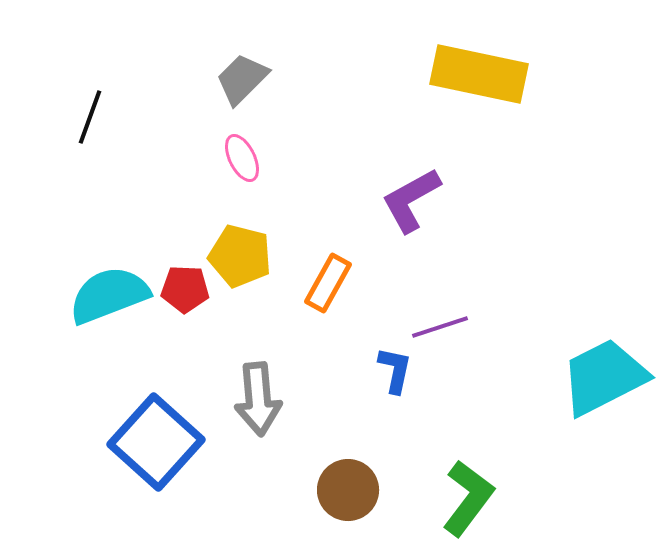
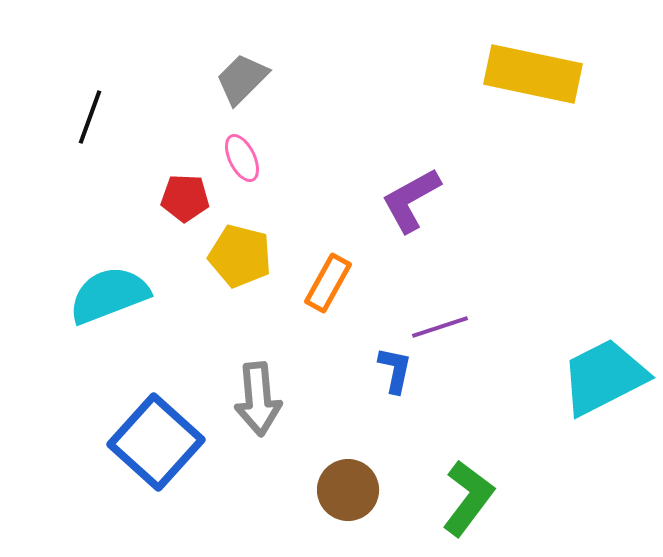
yellow rectangle: moved 54 px right
red pentagon: moved 91 px up
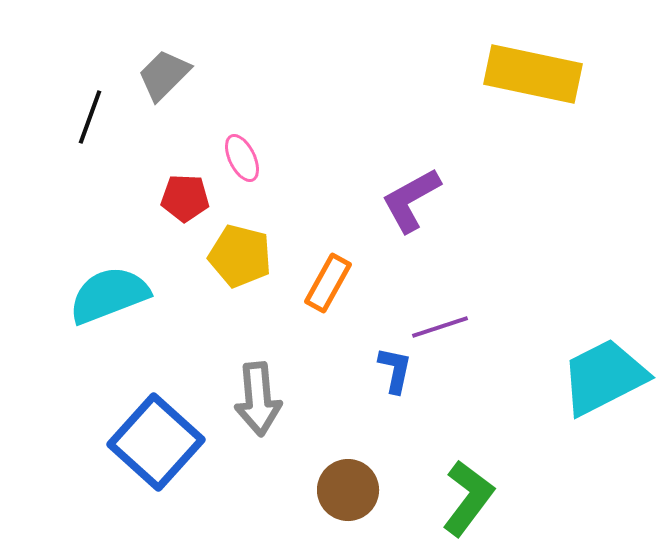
gray trapezoid: moved 78 px left, 4 px up
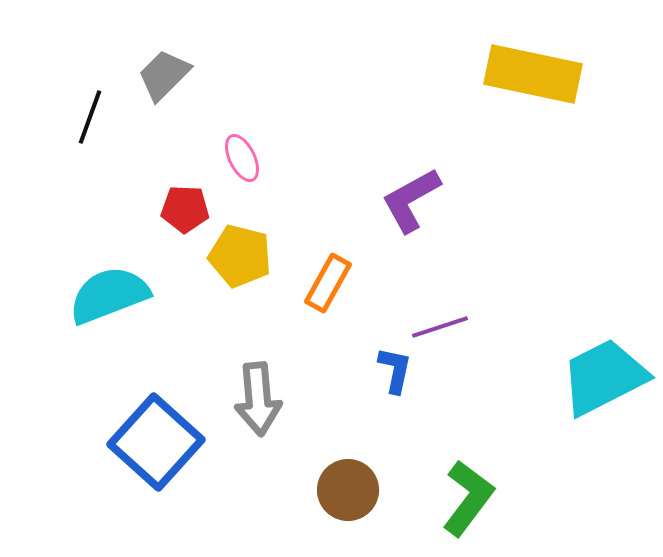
red pentagon: moved 11 px down
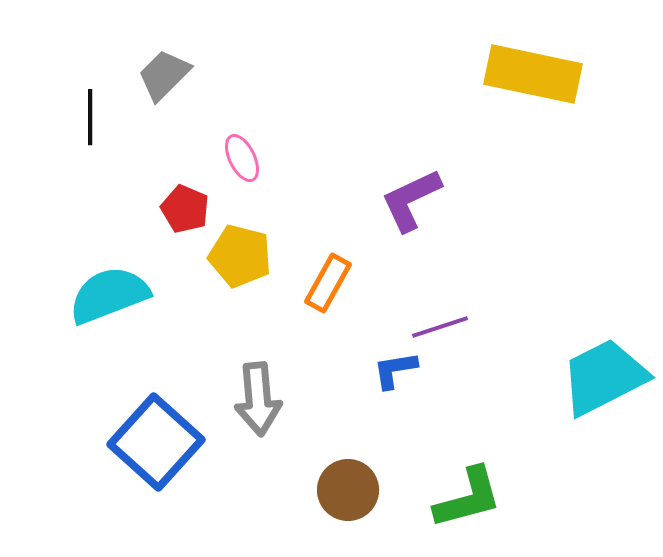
black line: rotated 20 degrees counterclockwise
purple L-shape: rotated 4 degrees clockwise
red pentagon: rotated 21 degrees clockwise
blue L-shape: rotated 111 degrees counterclockwise
green L-shape: rotated 38 degrees clockwise
